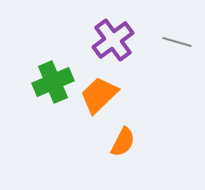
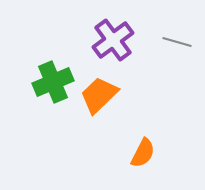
orange semicircle: moved 20 px right, 11 px down
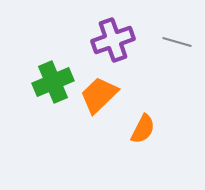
purple cross: rotated 18 degrees clockwise
orange semicircle: moved 24 px up
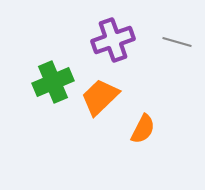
orange trapezoid: moved 1 px right, 2 px down
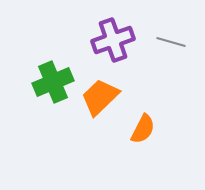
gray line: moved 6 px left
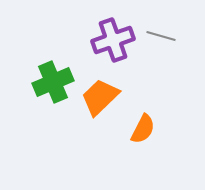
gray line: moved 10 px left, 6 px up
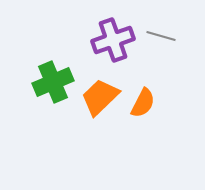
orange semicircle: moved 26 px up
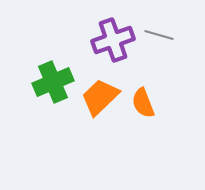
gray line: moved 2 px left, 1 px up
orange semicircle: rotated 132 degrees clockwise
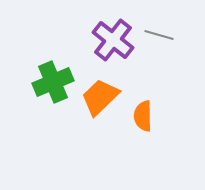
purple cross: rotated 33 degrees counterclockwise
orange semicircle: moved 13 px down; rotated 20 degrees clockwise
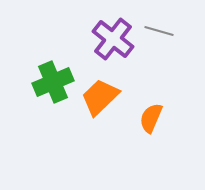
gray line: moved 4 px up
purple cross: moved 1 px up
orange semicircle: moved 8 px right, 2 px down; rotated 24 degrees clockwise
